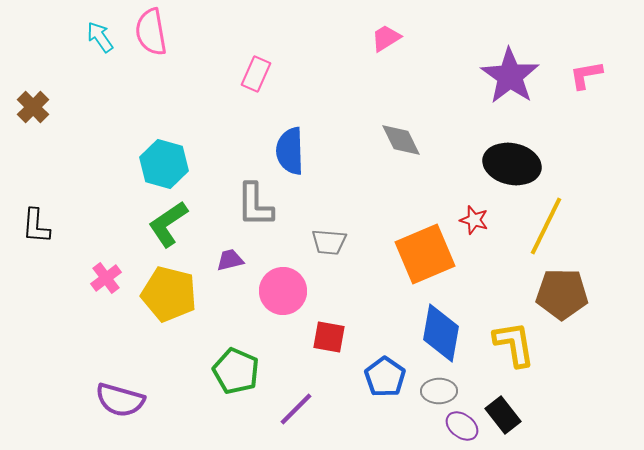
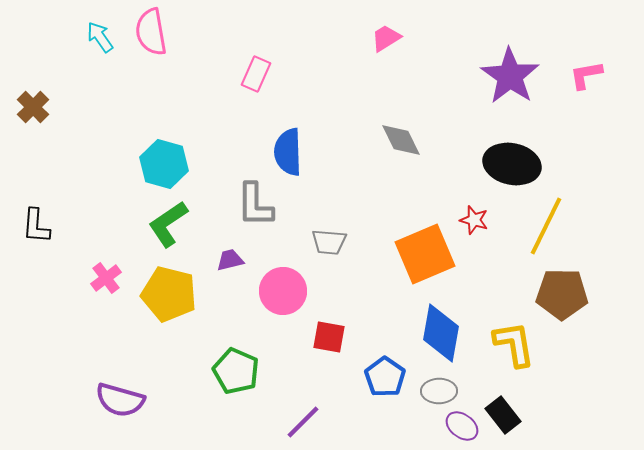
blue semicircle: moved 2 px left, 1 px down
purple line: moved 7 px right, 13 px down
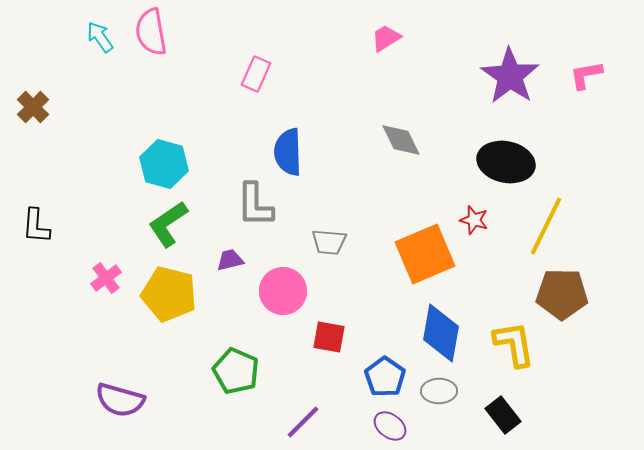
black ellipse: moved 6 px left, 2 px up
purple ellipse: moved 72 px left
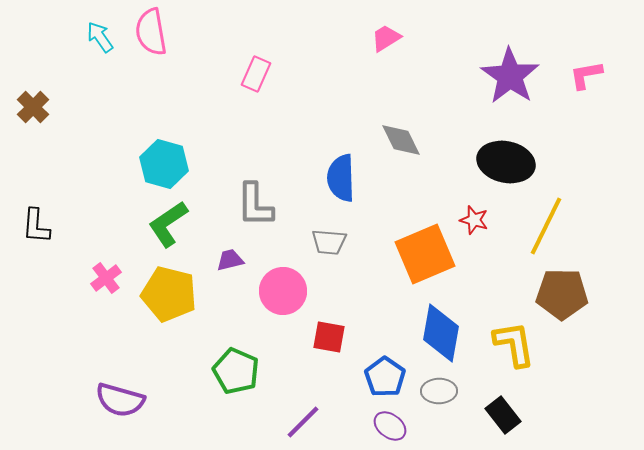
blue semicircle: moved 53 px right, 26 px down
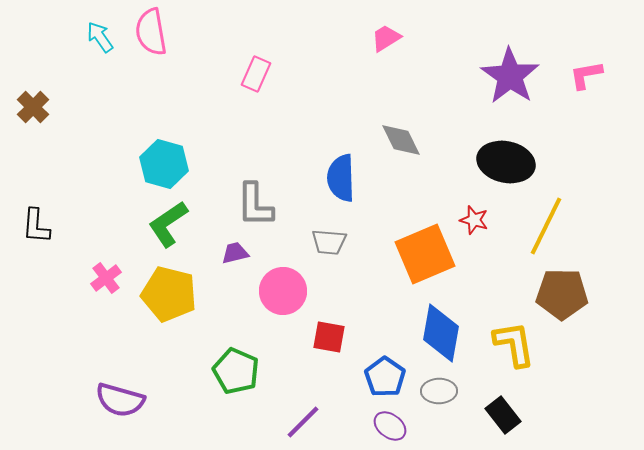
purple trapezoid: moved 5 px right, 7 px up
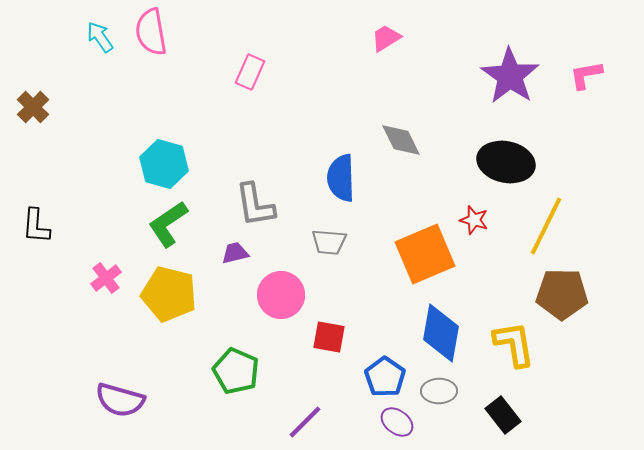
pink rectangle: moved 6 px left, 2 px up
gray L-shape: rotated 9 degrees counterclockwise
pink circle: moved 2 px left, 4 px down
purple line: moved 2 px right
purple ellipse: moved 7 px right, 4 px up
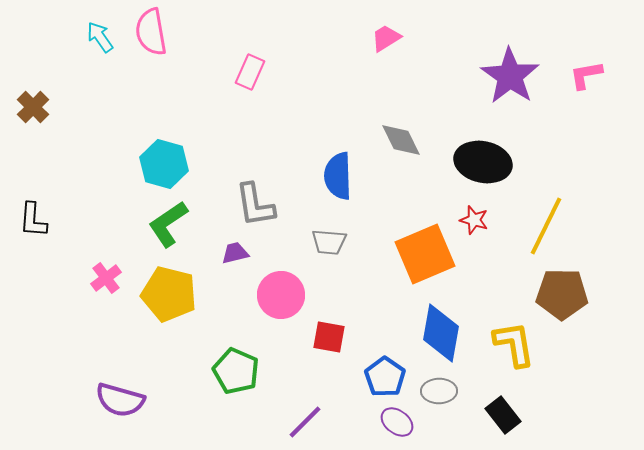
black ellipse: moved 23 px left
blue semicircle: moved 3 px left, 2 px up
black L-shape: moved 3 px left, 6 px up
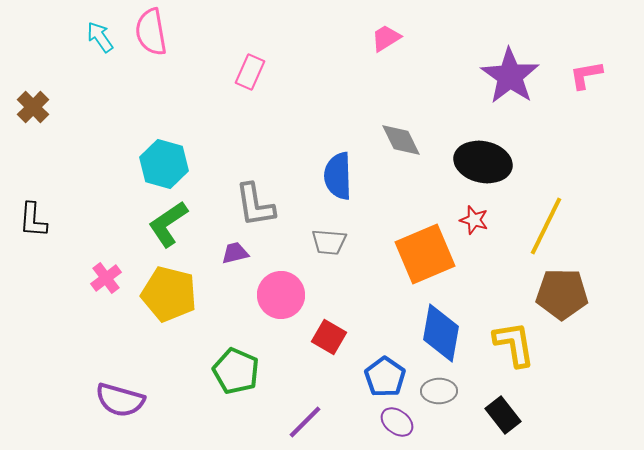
red square: rotated 20 degrees clockwise
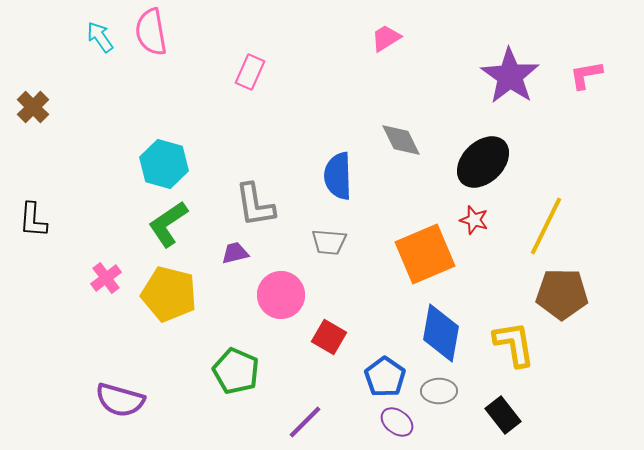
black ellipse: rotated 56 degrees counterclockwise
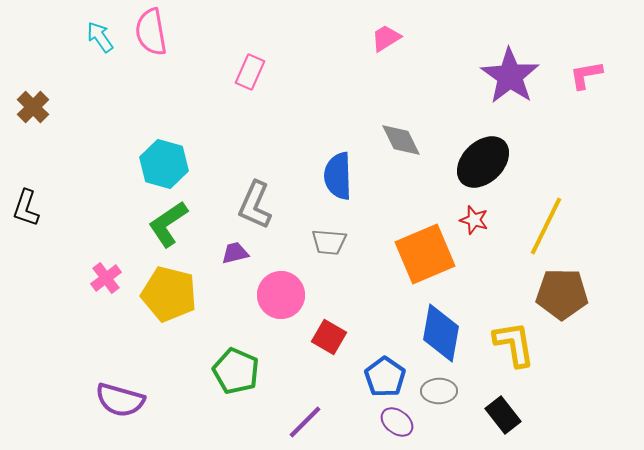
gray L-shape: rotated 33 degrees clockwise
black L-shape: moved 7 px left, 12 px up; rotated 15 degrees clockwise
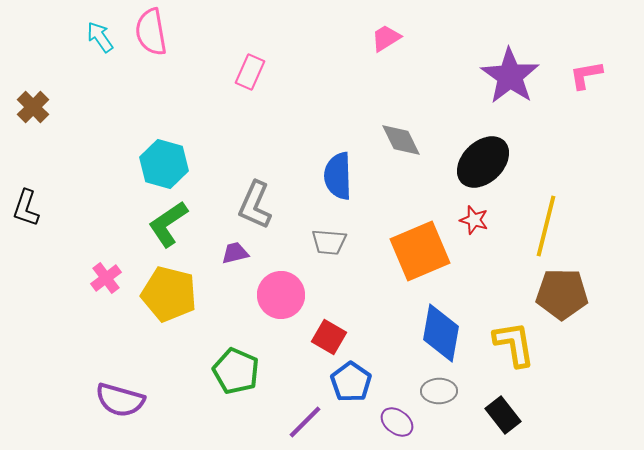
yellow line: rotated 12 degrees counterclockwise
orange square: moved 5 px left, 3 px up
blue pentagon: moved 34 px left, 5 px down
